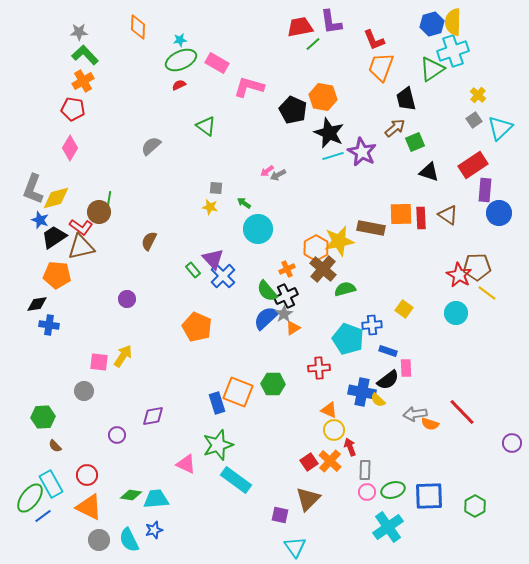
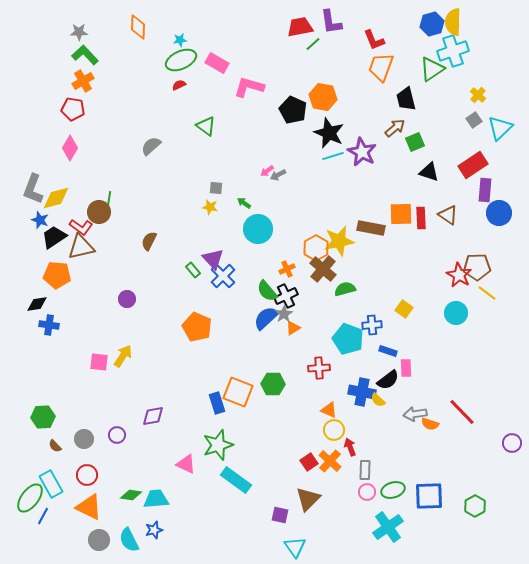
gray circle at (84, 391): moved 48 px down
blue line at (43, 516): rotated 24 degrees counterclockwise
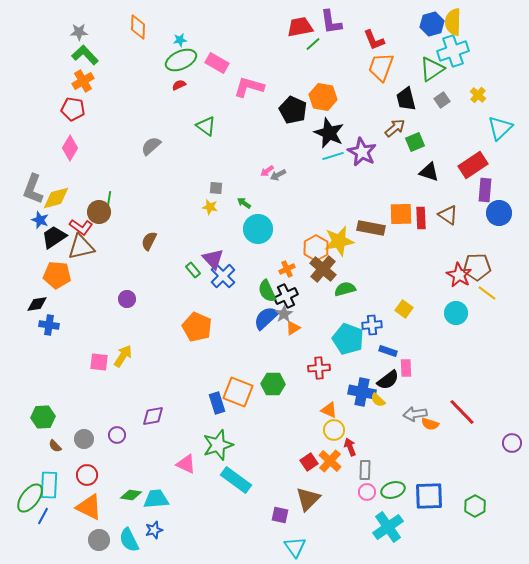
gray square at (474, 120): moved 32 px left, 20 px up
green semicircle at (267, 291): rotated 15 degrees clockwise
cyan rectangle at (51, 484): moved 2 px left, 1 px down; rotated 32 degrees clockwise
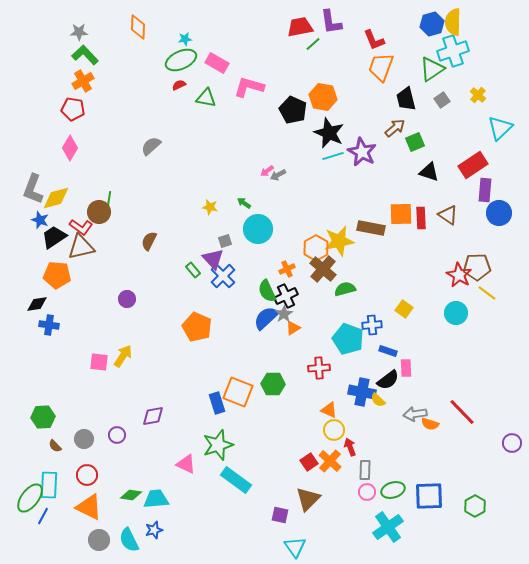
cyan star at (180, 40): moved 5 px right, 1 px up
green triangle at (206, 126): moved 28 px up; rotated 25 degrees counterclockwise
gray square at (216, 188): moved 9 px right, 53 px down; rotated 24 degrees counterclockwise
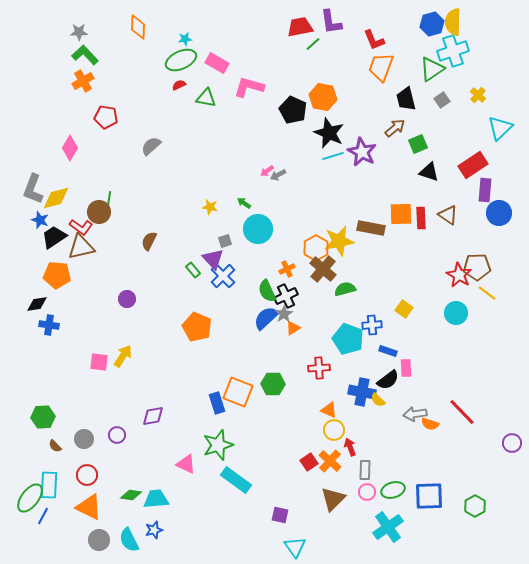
red pentagon at (73, 109): moved 33 px right, 8 px down
green square at (415, 142): moved 3 px right, 2 px down
brown triangle at (308, 499): moved 25 px right
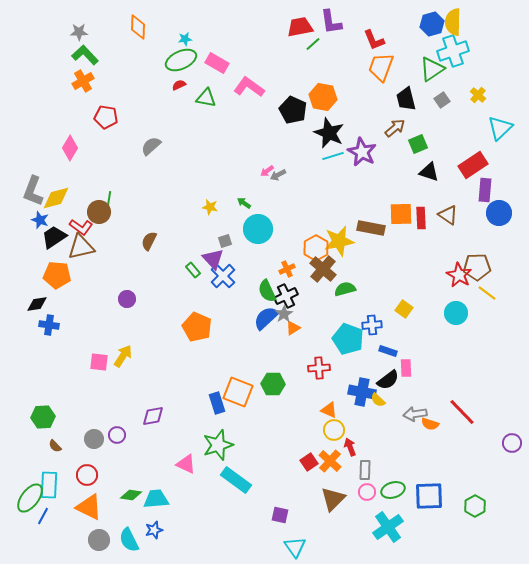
pink L-shape at (249, 87): rotated 20 degrees clockwise
gray L-shape at (33, 189): moved 2 px down
gray circle at (84, 439): moved 10 px right
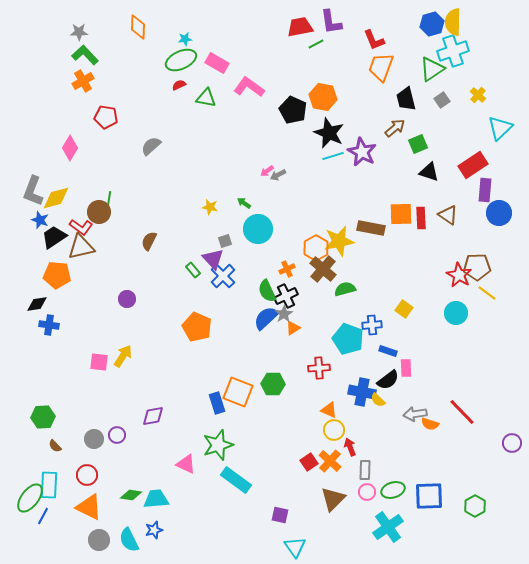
green line at (313, 44): moved 3 px right; rotated 14 degrees clockwise
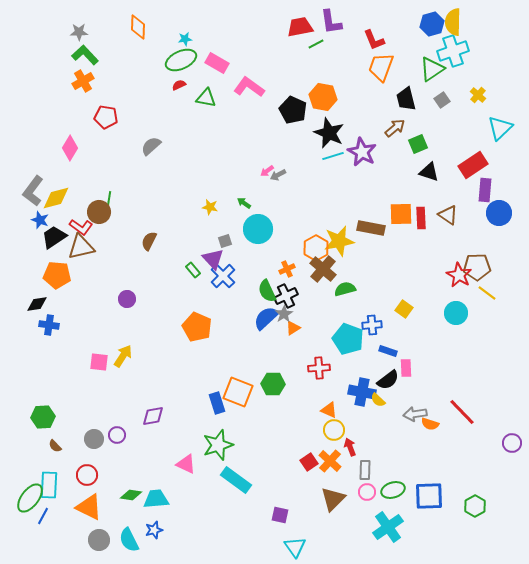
gray L-shape at (33, 191): rotated 16 degrees clockwise
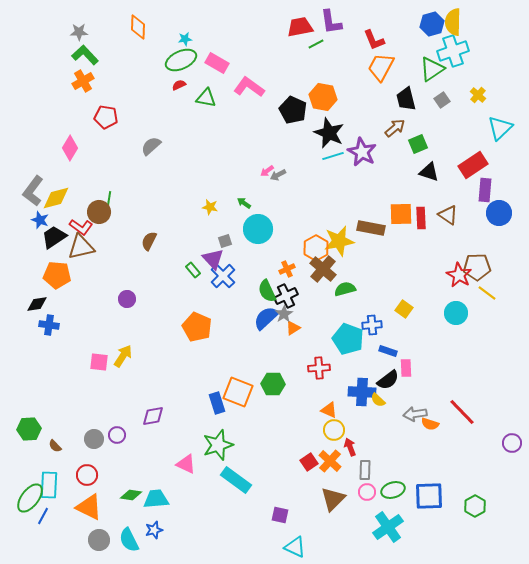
orange trapezoid at (381, 67): rotated 8 degrees clockwise
blue cross at (362, 392): rotated 8 degrees counterclockwise
green hexagon at (43, 417): moved 14 px left, 12 px down
cyan triangle at (295, 547): rotated 30 degrees counterclockwise
